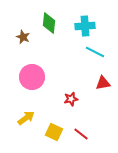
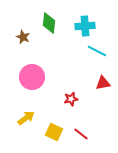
cyan line: moved 2 px right, 1 px up
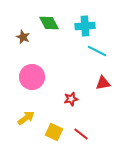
green diamond: rotated 35 degrees counterclockwise
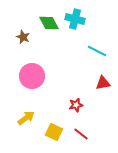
cyan cross: moved 10 px left, 7 px up; rotated 18 degrees clockwise
pink circle: moved 1 px up
red star: moved 5 px right, 6 px down
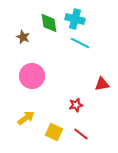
green diamond: rotated 20 degrees clockwise
cyan line: moved 17 px left, 8 px up
red triangle: moved 1 px left, 1 px down
